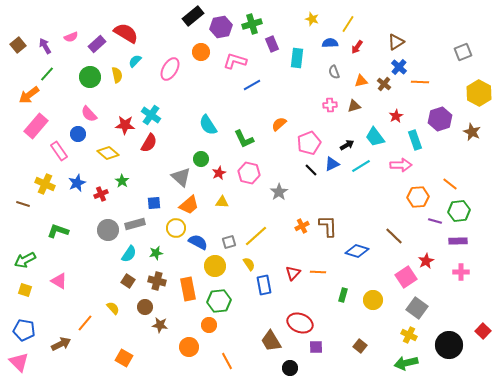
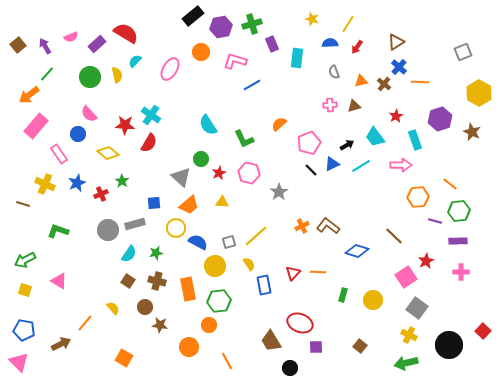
pink rectangle at (59, 151): moved 3 px down
brown L-shape at (328, 226): rotated 50 degrees counterclockwise
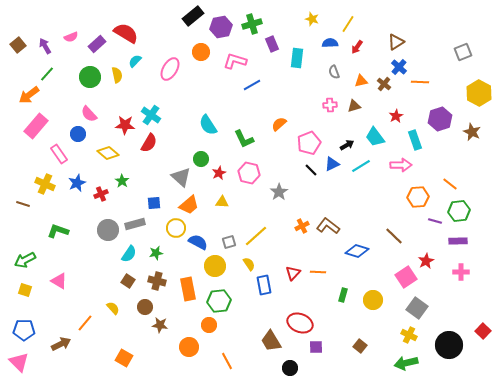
blue pentagon at (24, 330): rotated 10 degrees counterclockwise
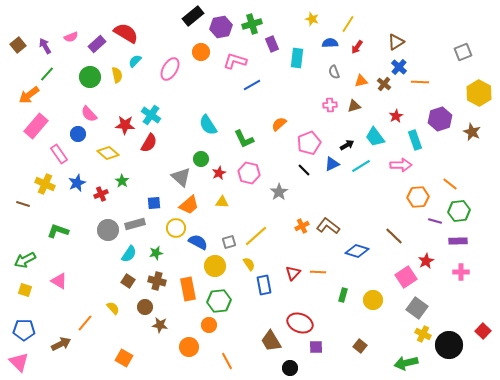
black line at (311, 170): moved 7 px left
yellow cross at (409, 335): moved 14 px right, 1 px up
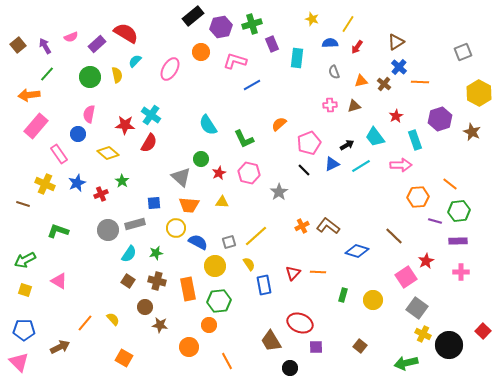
orange arrow at (29, 95): rotated 30 degrees clockwise
pink semicircle at (89, 114): rotated 54 degrees clockwise
orange trapezoid at (189, 205): rotated 45 degrees clockwise
yellow semicircle at (113, 308): moved 11 px down
brown arrow at (61, 344): moved 1 px left, 3 px down
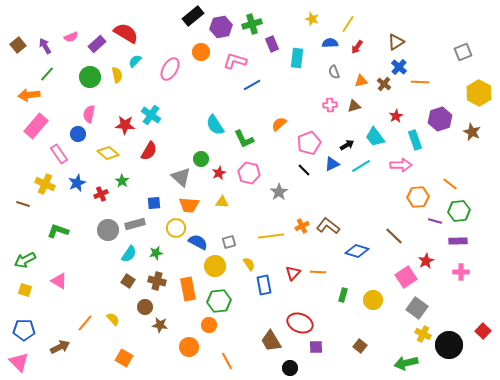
cyan semicircle at (208, 125): moved 7 px right
red semicircle at (149, 143): moved 8 px down
yellow line at (256, 236): moved 15 px right; rotated 35 degrees clockwise
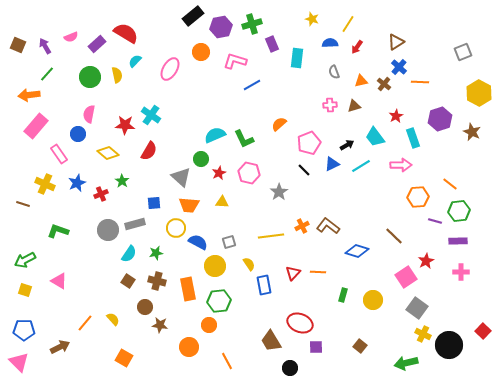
brown square at (18, 45): rotated 28 degrees counterclockwise
cyan semicircle at (215, 125): moved 10 px down; rotated 100 degrees clockwise
cyan rectangle at (415, 140): moved 2 px left, 2 px up
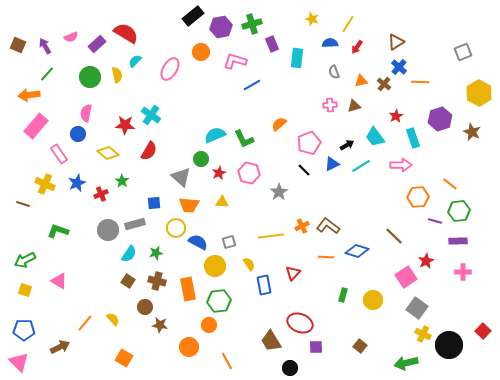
pink semicircle at (89, 114): moved 3 px left, 1 px up
orange line at (318, 272): moved 8 px right, 15 px up
pink cross at (461, 272): moved 2 px right
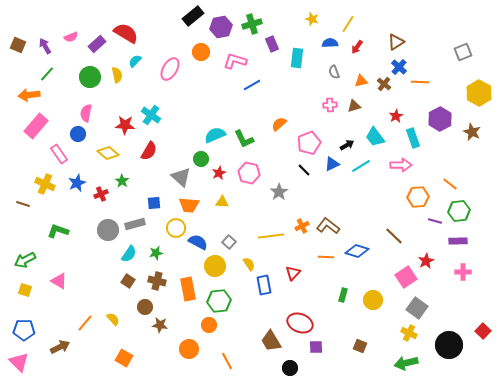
purple hexagon at (440, 119): rotated 10 degrees counterclockwise
gray square at (229, 242): rotated 32 degrees counterclockwise
yellow cross at (423, 334): moved 14 px left, 1 px up
brown square at (360, 346): rotated 16 degrees counterclockwise
orange circle at (189, 347): moved 2 px down
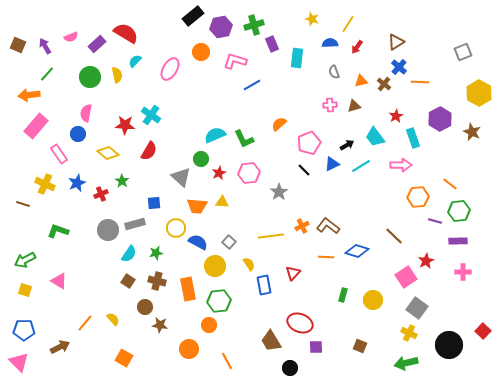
green cross at (252, 24): moved 2 px right, 1 px down
pink hexagon at (249, 173): rotated 20 degrees counterclockwise
orange trapezoid at (189, 205): moved 8 px right, 1 px down
